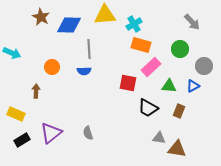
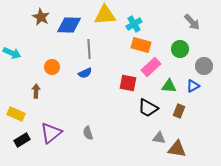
blue semicircle: moved 1 px right, 2 px down; rotated 24 degrees counterclockwise
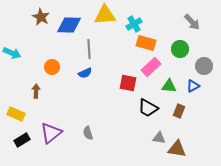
orange rectangle: moved 5 px right, 2 px up
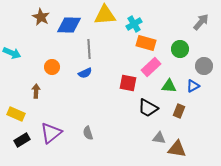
gray arrow: moved 9 px right; rotated 96 degrees counterclockwise
